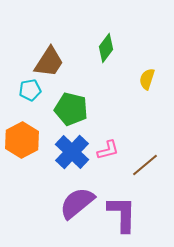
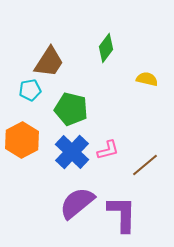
yellow semicircle: rotated 85 degrees clockwise
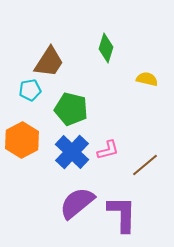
green diamond: rotated 20 degrees counterclockwise
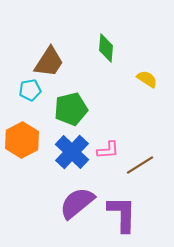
green diamond: rotated 12 degrees counterclockwise
yellow semicircle: rotated 20 degrees clockwise
green pentagon: rotated 28 degrees counterclockwise
pink L-shape: rotated 10 degrees clockwise
brown line: moved 5 px left; rotated 8 degrees clockwise
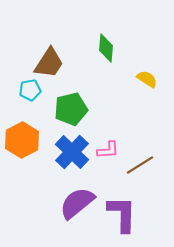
brown trapezoid: moved 1 px down
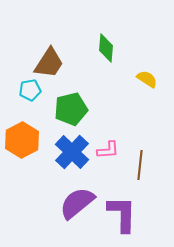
brown line: rotated 52 degrees counterclockwise
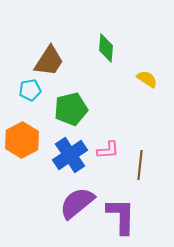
brown trapezoid: moved 2 px up
blue cross: moved 2 px left, 3 px down; rotated 12 degrees clockwise
purple L-shape: moved 1 px left, 2 px down
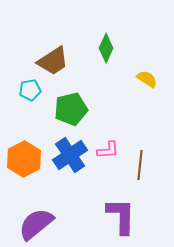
green diamond: rotated 20 degrees clockwise
brown trapezoid: moved 4 px right; rotated 24 degrees clockwise
orange hexagon: moved 2 px right, 19 px down
purple semicircle: moved 41 px left, 21 px down
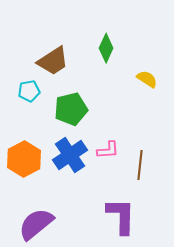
cyan pentagon: moved 1 px left, 1 px down
